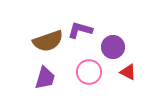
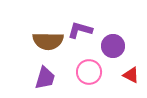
brown semicircle: rotated 20 degrees clockwise
purple circle: moved 1 px up
red triangle: moved 3 px right, 3 px down
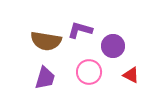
brown semicircle: moved 2 px left; rotated 8 degrees clockwise
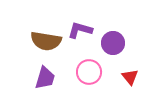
purple circle: moved 3 px up
red triangle: moved 1 px left, 2 px down; rotated 24 degrees clockwise
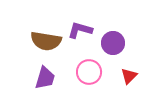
red triangle: moved 1 px left, 1 px up; rotated 24 degrees clockwise
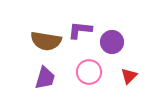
purple L-shape: rotated 10 degrees counterclockwise
purple circle: moved 1 px left, 1 px up
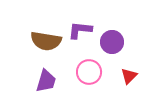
purple trapezoid: moved 1 px right, 3 px down
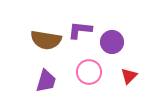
brown semicircle: moved 1 px up
